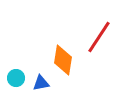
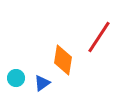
blue triangle: moved 1 px right; rotated 24 degrees counterclockwise
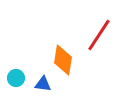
red line: moved 2 px up
blue triangle: moved 1 px right, 1 px down; rotated 42 degrees clockwise
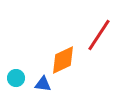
orange diamond: rotated 56 degrees clockwise
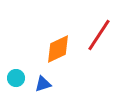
orange diamond: moved 5 px left, 11 px up
blue triangle: rotated 24 degrees counterclockwise
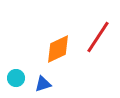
red line: moved 1 px left, 2 px down
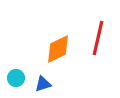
red line: moved 1 px down; rotated 20 degrees counterclockwise
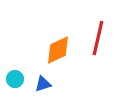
orange diamond: moved 1 px down
cyan circle: moved 1 px left, 1 px down
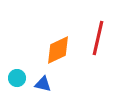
cyan circle: moved 2 px right, 1 px up
blue triangle: rotated 30 degrees clockwise
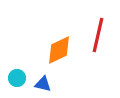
red line: moved 3 px up
orange diamond: moved 1 px right
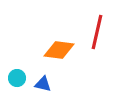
red line: moved 1 px left, 3 px up
orange diamond: rotated 32 degrees clockwise
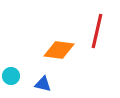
red line: moved 1 px up
cyan circle: moved 6 px left, 2 px up
